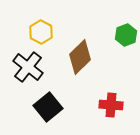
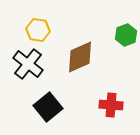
yellow hexagon: moved 3 px left, 2 px up; rotated 20 degrees counterclockwise
brown diamond: rotated 20 degrees clockwise
black cross: moved 3 px up
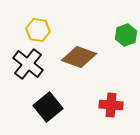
brown diamond: moved 1 px left; rotated 44 degrees clockwise
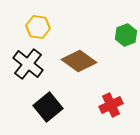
yellow hexagon: moved 3 px up
brown diamond: moved 4 px down; rotated 16 degrees clockwise
red cross: rotated 30 degrees counterclockwise
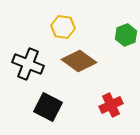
yellow hexagon: moved 25 px right
black cross: rotated 16 degrees counterclockwise
black square: rotated 24 degrees counterclockwise
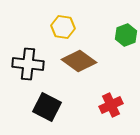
black cross: rotated 16 degrees counterclockwise
black square: moved 1 px left
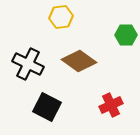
yellow hexagon: moved 2 px left, 10 px up; rotated 15 degrees counterclockwise
green hexagon: rotated 20 degrees clockwise
black cross: rotated 20 degrees clockwise
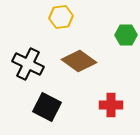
red cross: rotated 25 degrees clockwise
